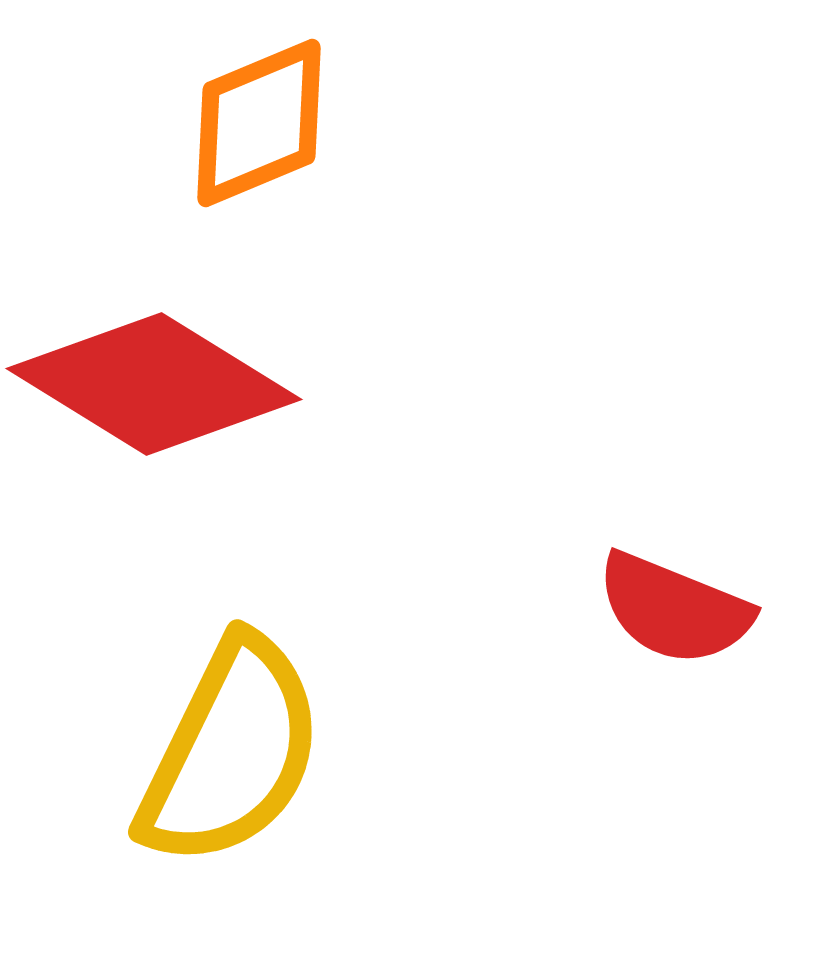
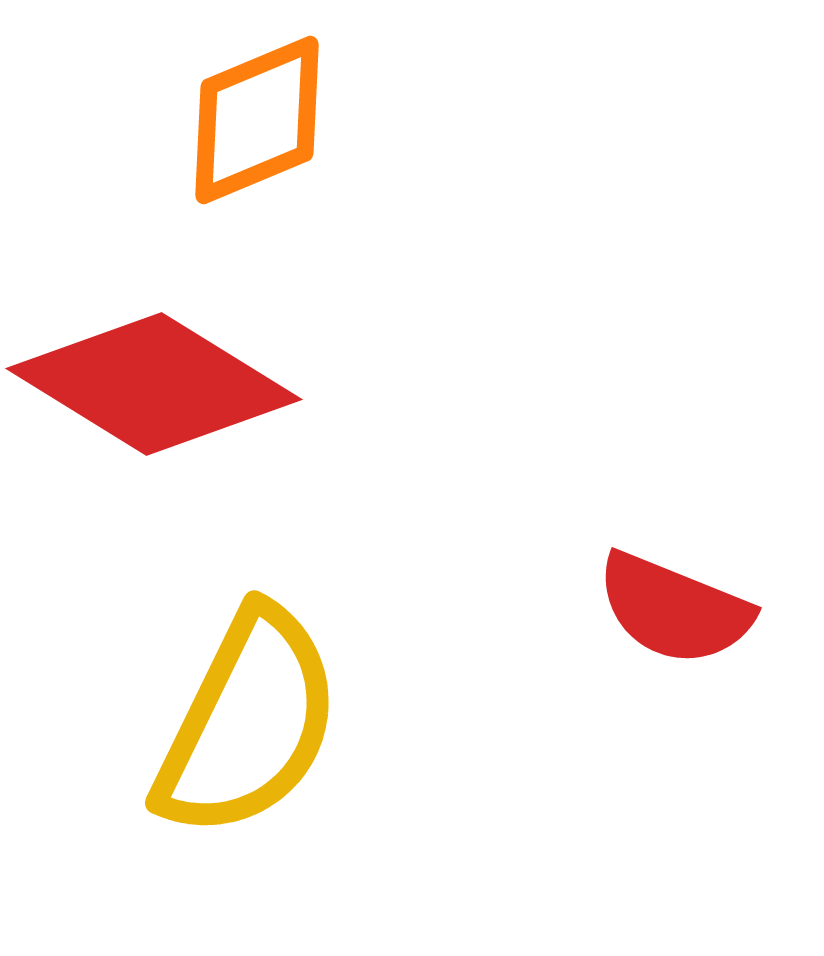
orange diamond: moved 2 px left, 3 px up
yellow semicircle: moved 17 px right, 29 px up
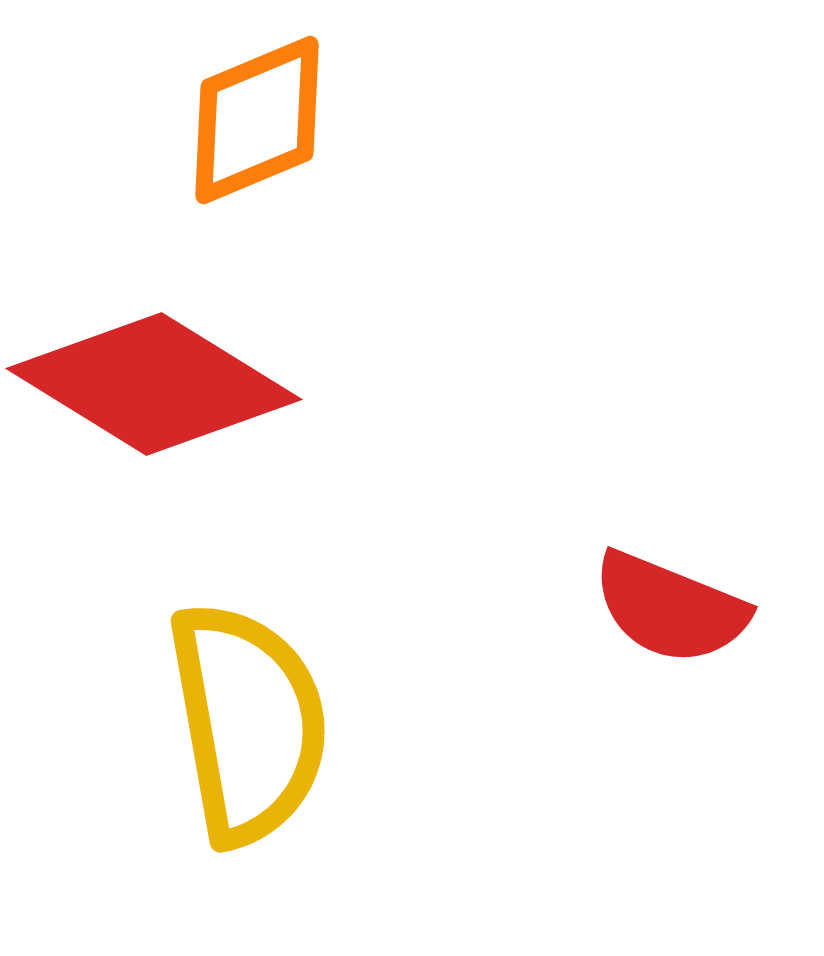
red semicircle: moved 4 px left, 1 px up
yellow semicircle: rotated 36 degrees counterclockwise
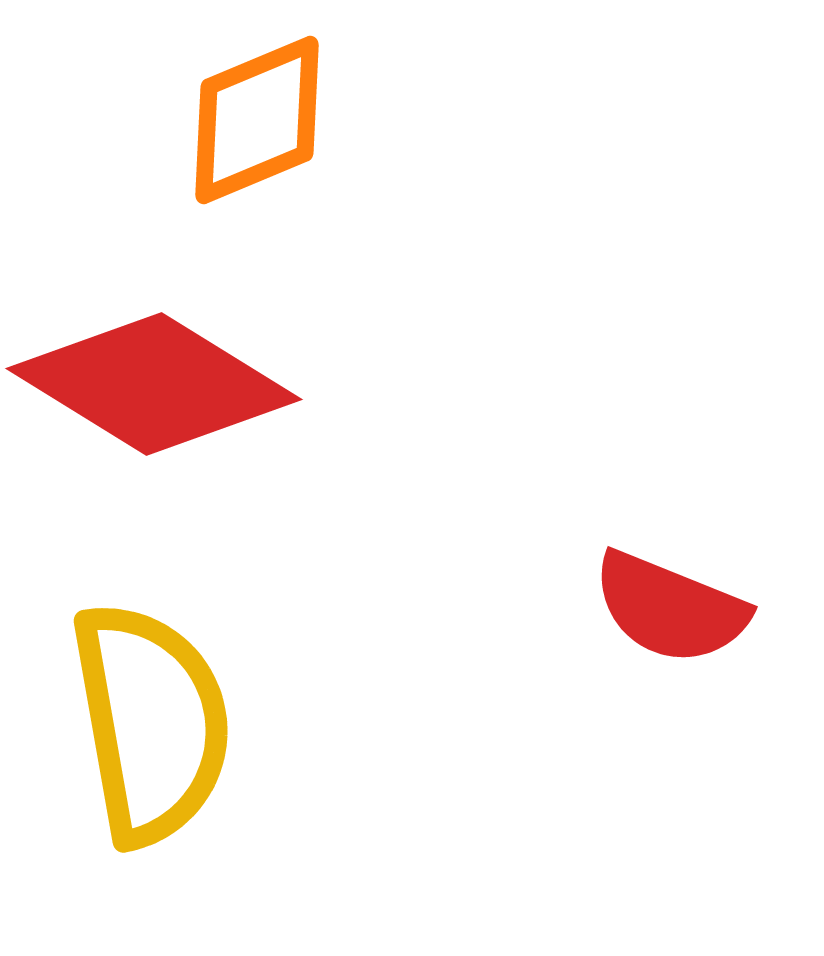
yellow semicircle: moved 97 px left
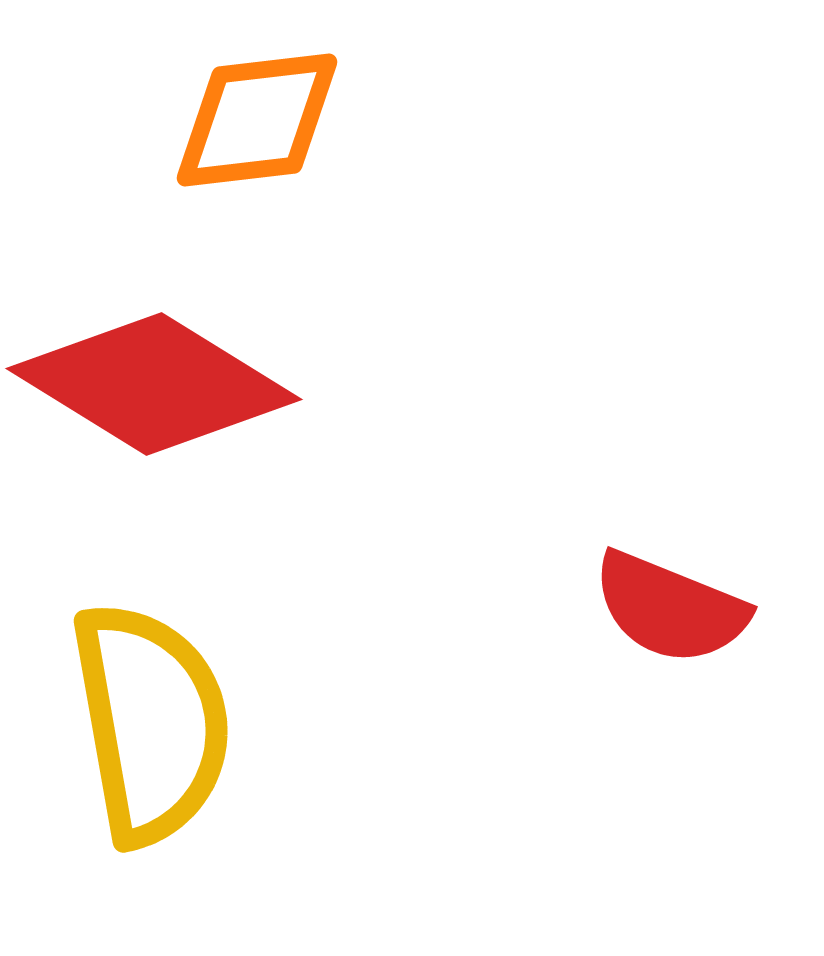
orange diamond: rotated 16 degrees clockwise
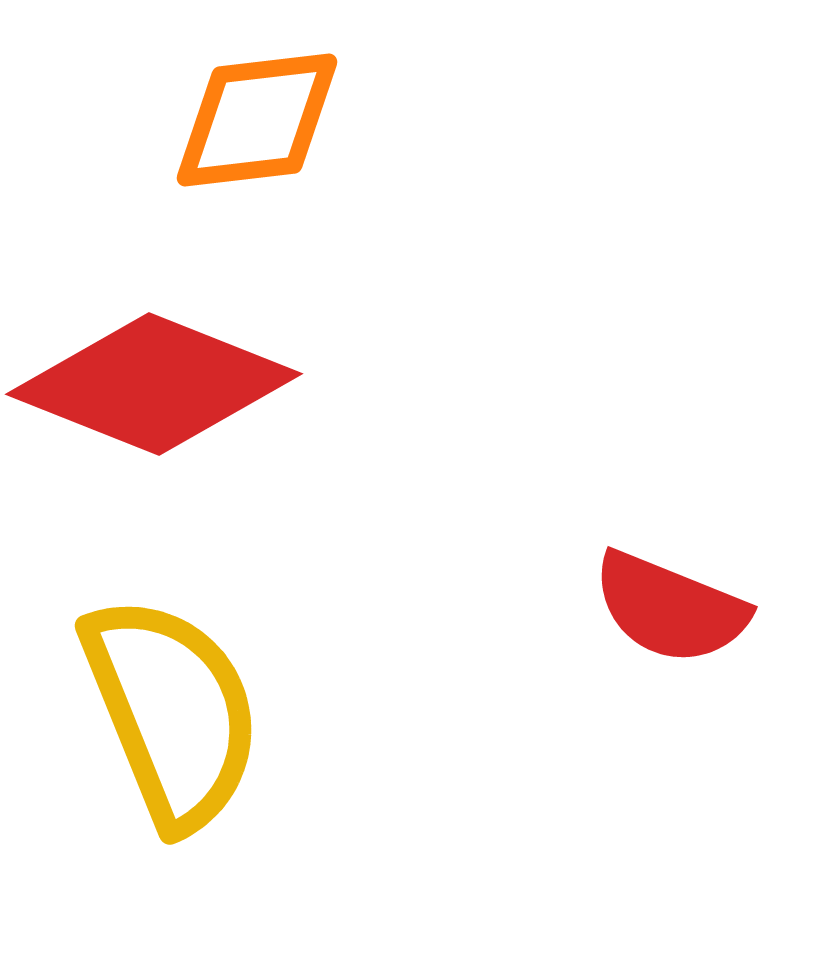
red diamond: rotated 10 degrees counterclockwise
yellow semicircle: moved 21 px right, 11 px up; rotated 12 degrees counterclockwise
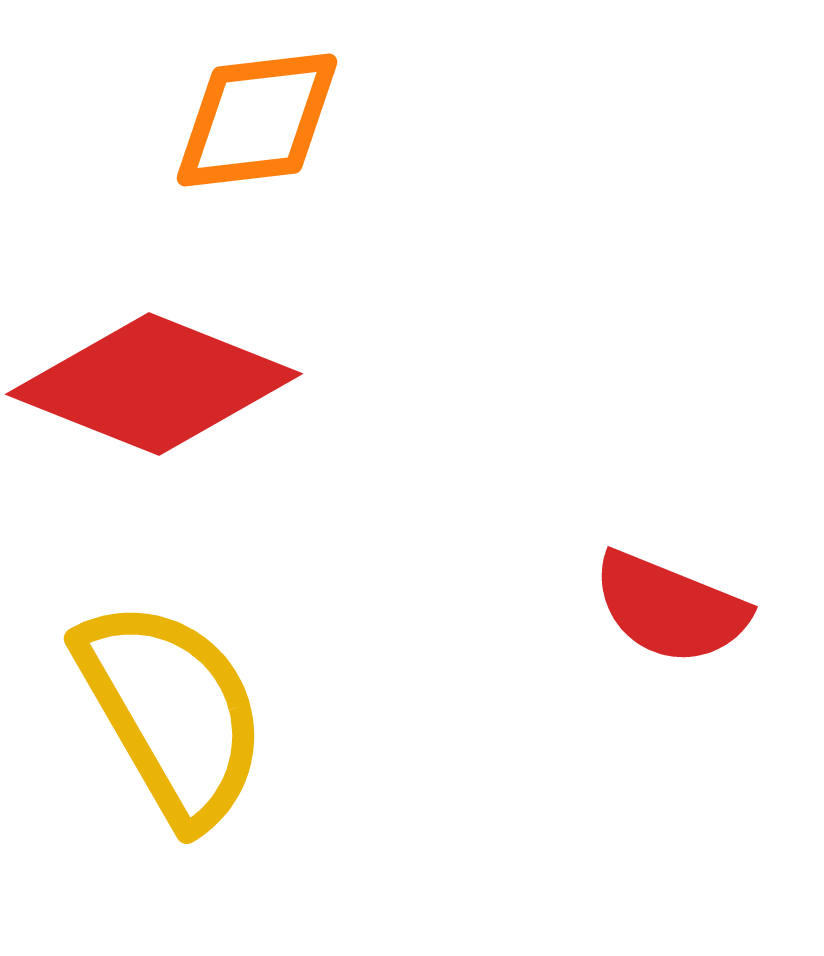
yellow semicircle: rotated 8 degrees counterclockwise
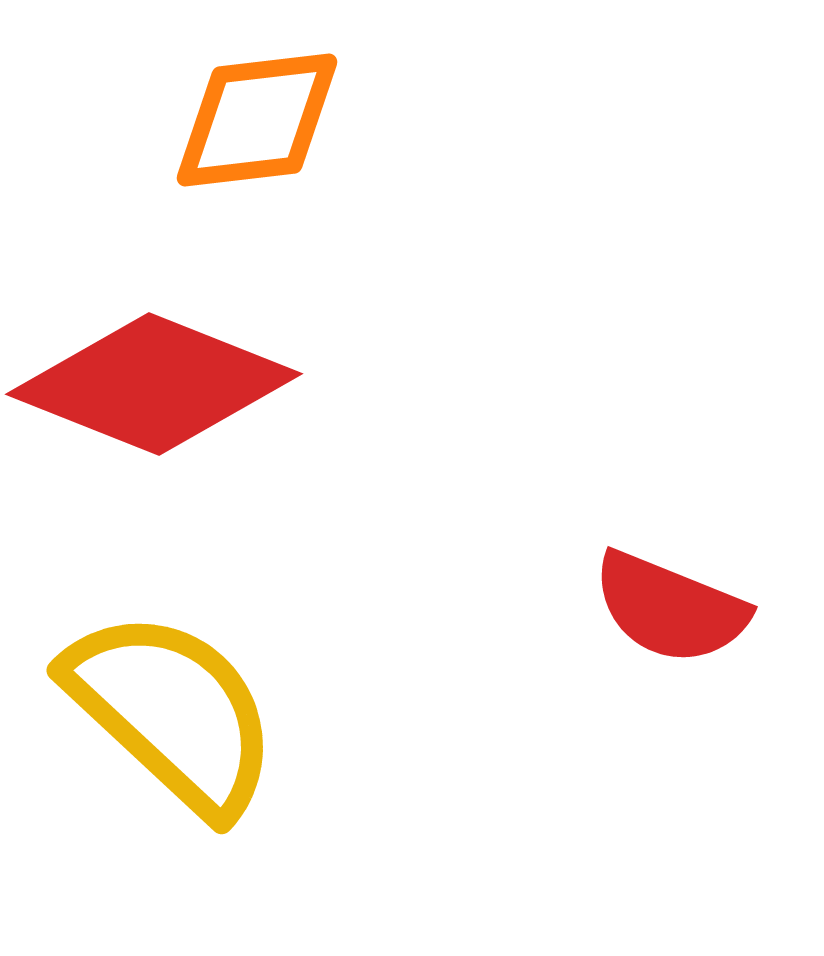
yellow semicircle: rotated 17 degrees counterclockwise
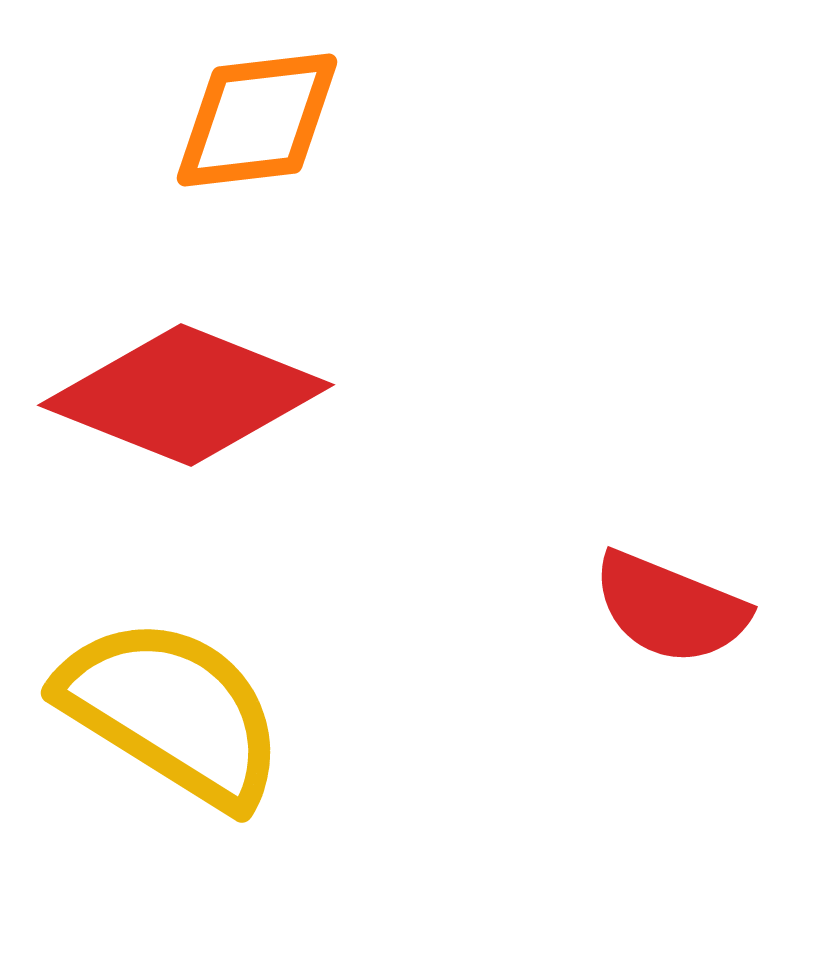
red diamond: moved 32 px right, 11 px down
yellow semicircle: rotated 11 degrees counterclockwise
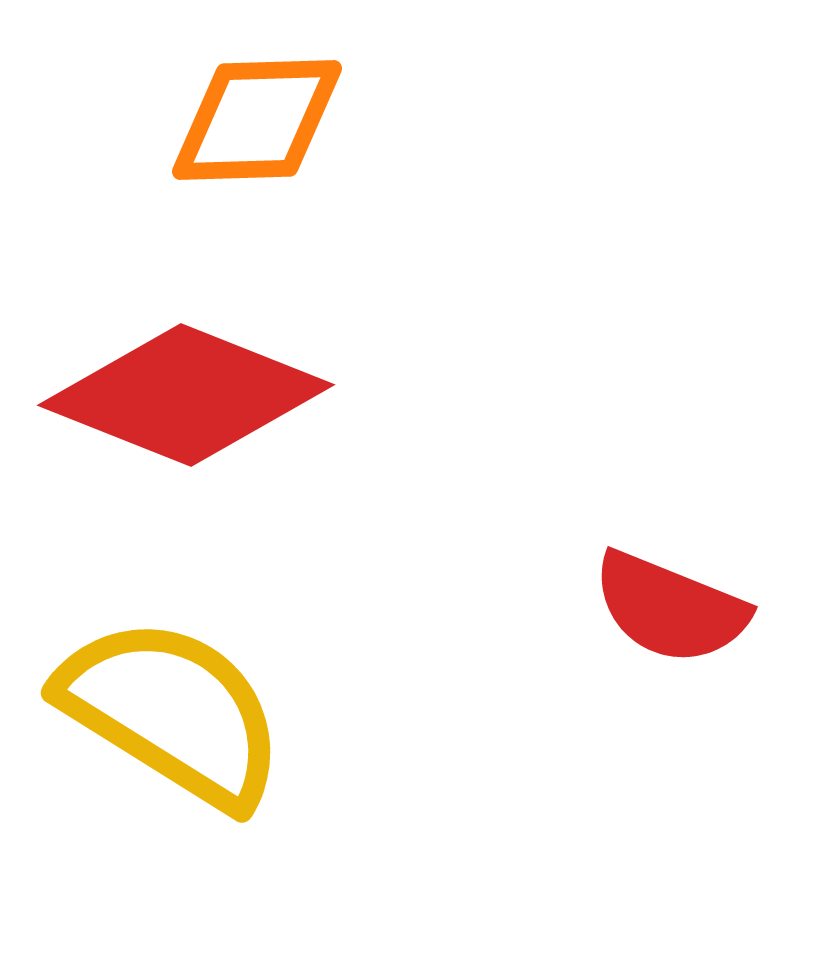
orange diamond: rotated 5 degrees clockwise
